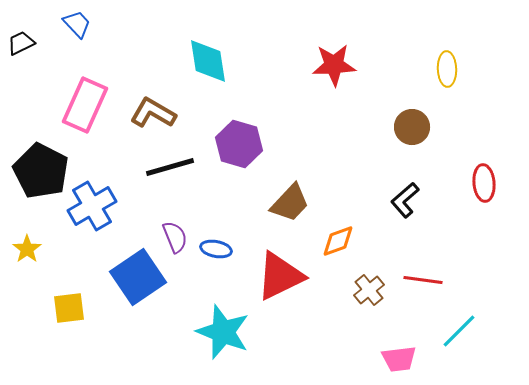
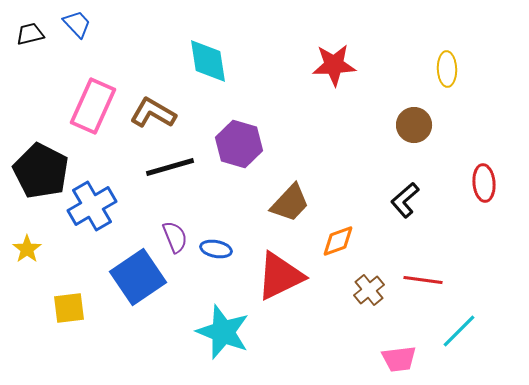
black trapezoid: moved 9 px right, 9 px up; rotated 12 degrees clockwise
pink rectangle: moved 8 px right, 1 px down
brown circle: moved 2 px right, 2 px up
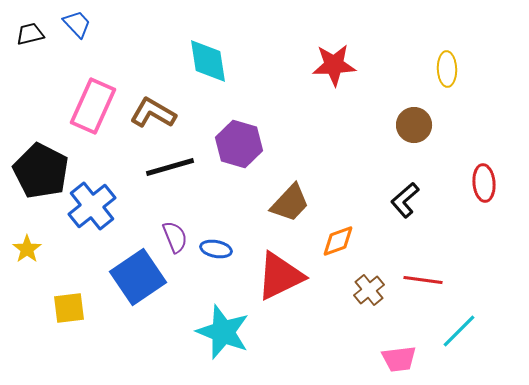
blue cross: rotated 9 degrees counterclockwise
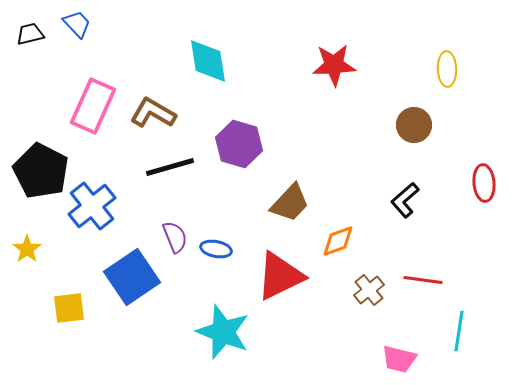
blue square: moved 6 px left
cyan line: rotated 36 degrees counterclockwise
pink trapezoid: rotated 21 degrees clockwise
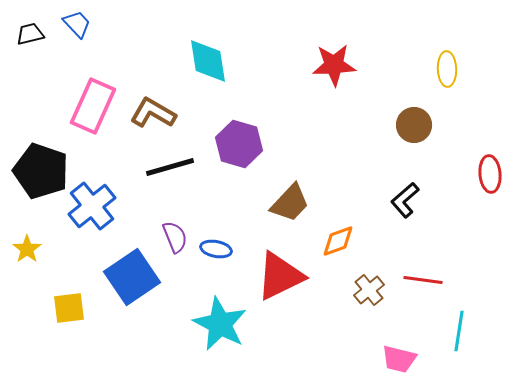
black pentagon: rotated 8 degrees counterclockwise
red ellipse: moved 6 px right, 9 px up
cyan star: moved 3 px left, 8 px up; rotated 6 degrees clockwise
